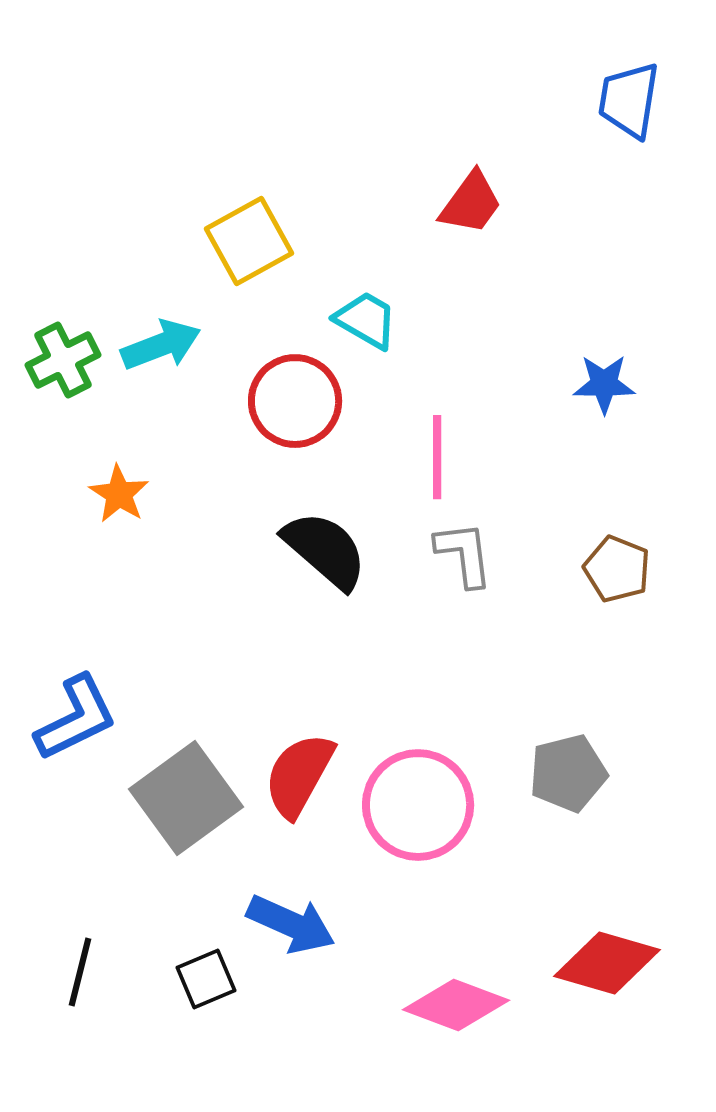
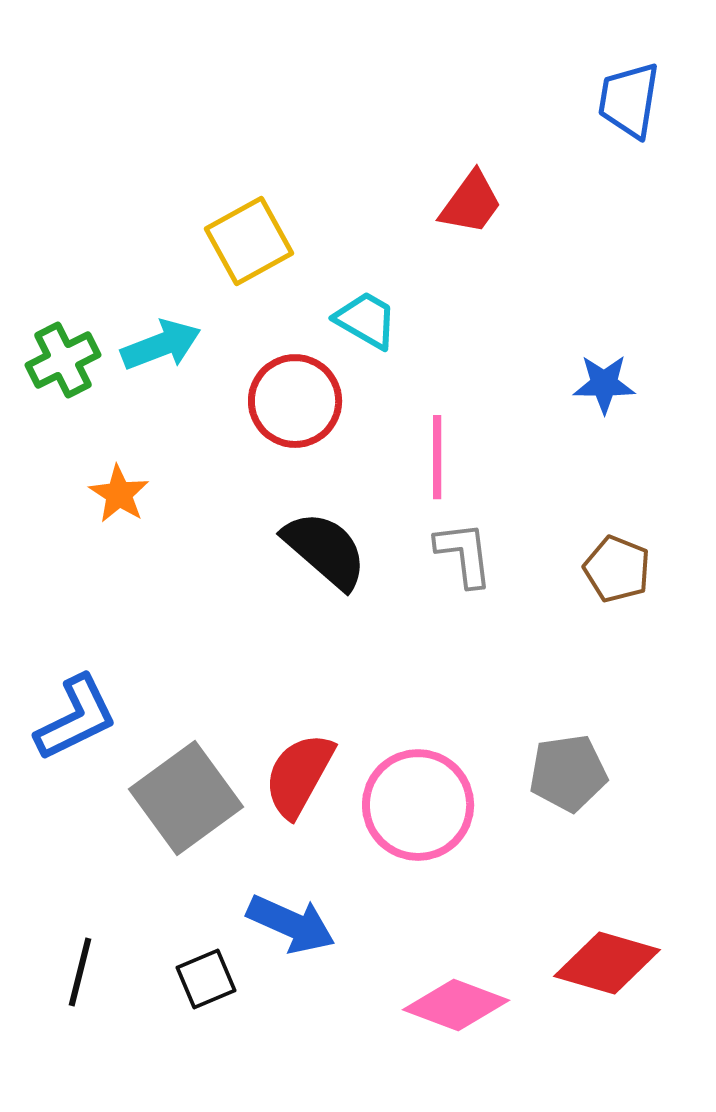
gray pentagon: rotated 6 degrees clockwise
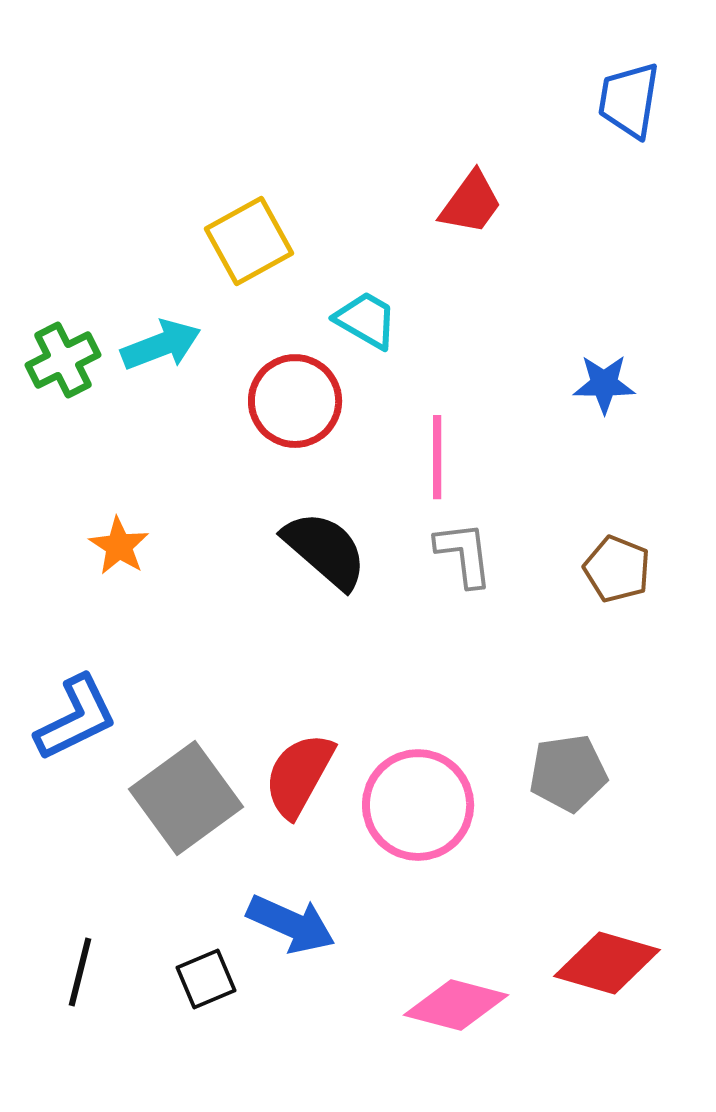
orange star: moved 52 px down
pink diamond: rotated 6 degrees counterclockwise
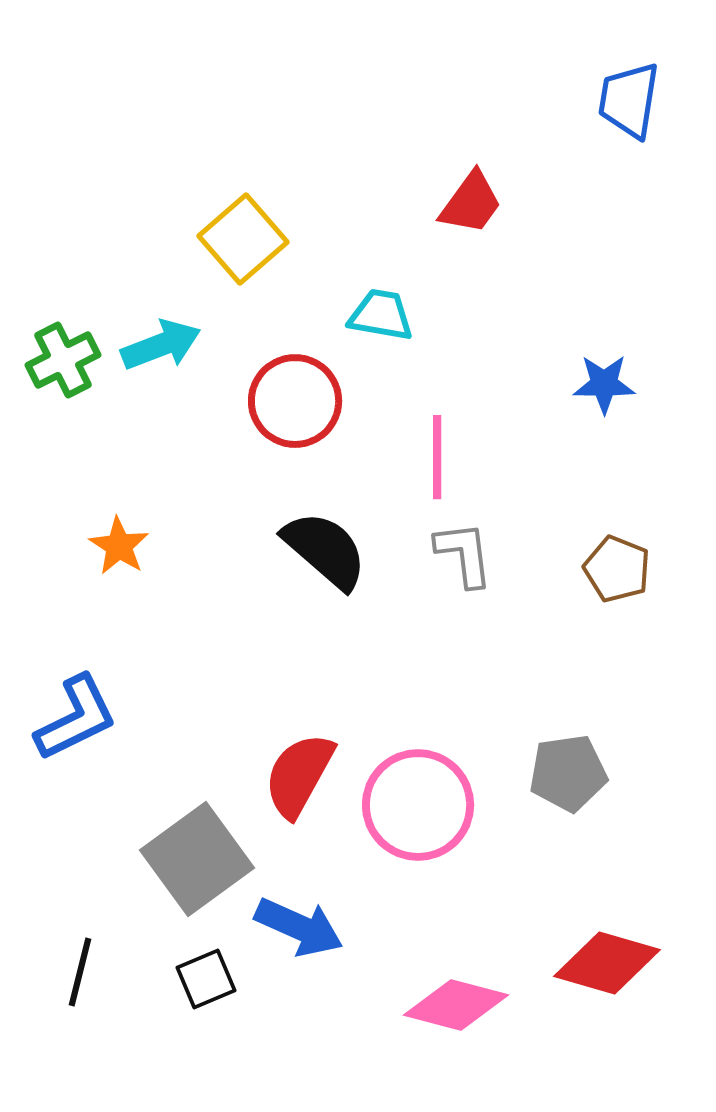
yellow square: moved 6 px left, 2 px up; rotated 12 degrees counterclockwise
cyan trapezoid: moved 15 px right, 5 px up; rotated 20 degrees counterclockwise
gray square: moved 11 px right, 61 px down
blue arrow: moved 8 px right, 3 px down
